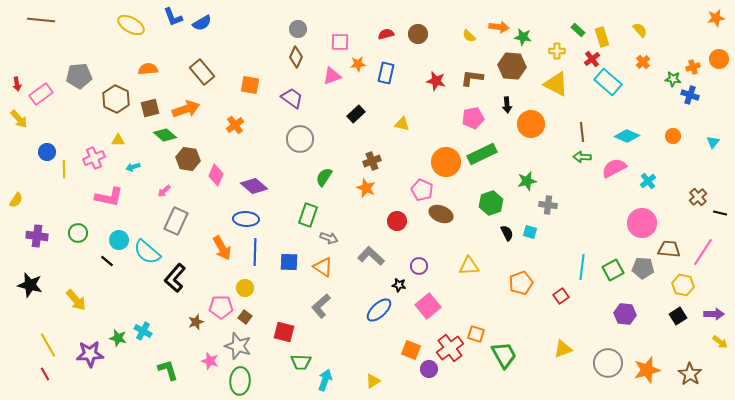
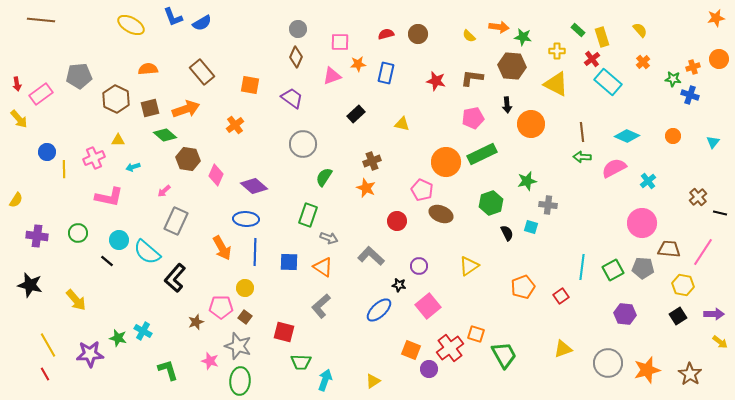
gray circle at (300, 139): moved 3 px right, 5 px down
cyan square at (530, 232): moved 1 px right, 5 px up
yellow triangle at (469, 266): rotated 30 degrees counterclockwise
orange pentagon at (521, 283): moved 2 px right, 4 px down
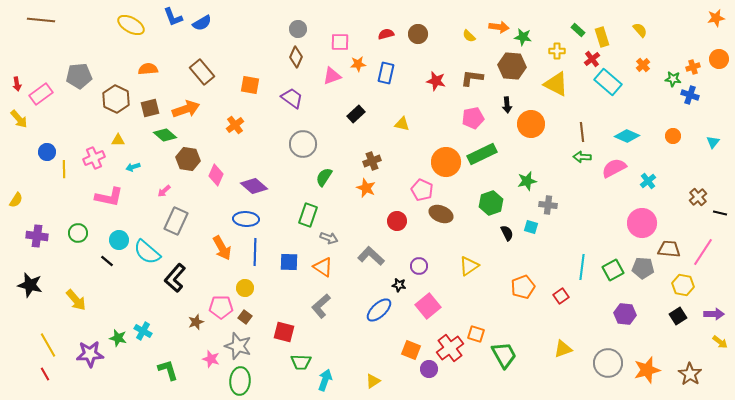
orange cross at (643, 62): moved 3 px down
pink star at (210, 361): moved 1 px right, 2 px up
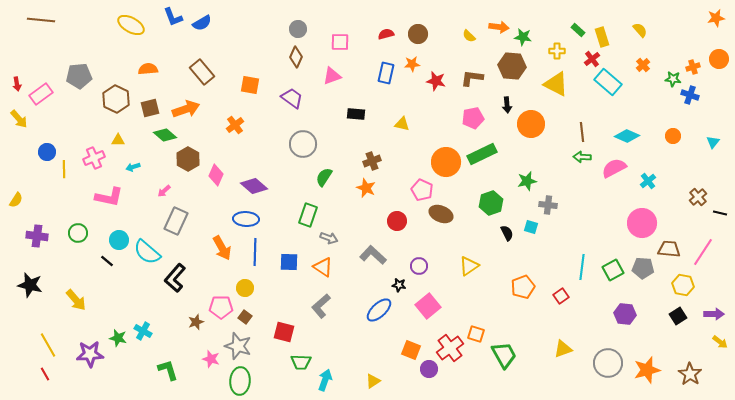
orange star at (358, 64): moved 54 px right
black rectangle at (356, 114): rotated 48 degrees clockwise
brown hexagon at (188, 159): rotated 20 degrees clockwise
gray L-shape at (371, 256): moved 2 px right, 1 px up
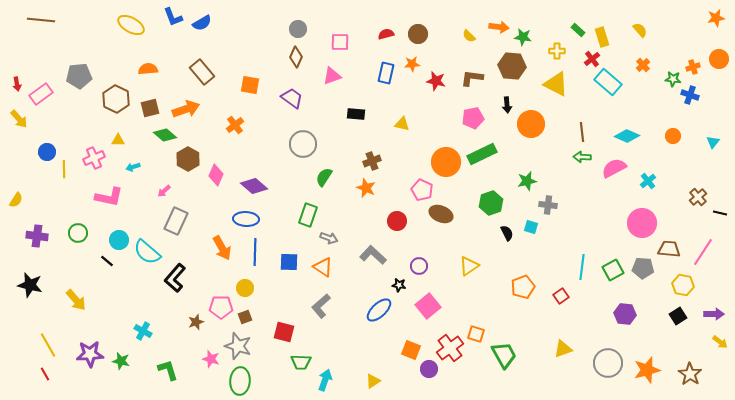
brown square at (245, 317): rotated 32 degrees clockwise
green star at (118, 338): moved 3 px right, 23 px down
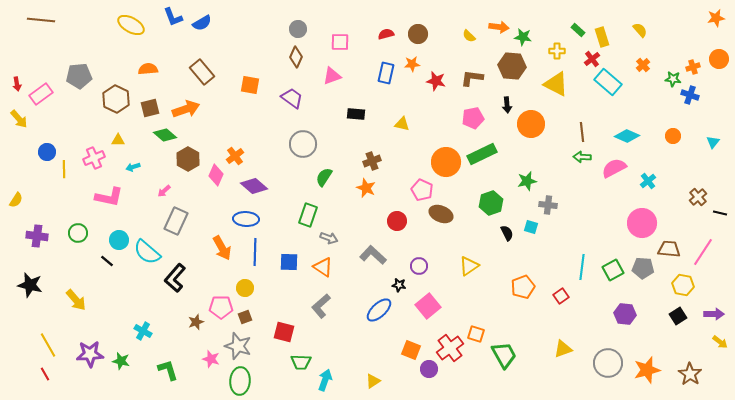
orange cross at (235, 125): moved 31 px down
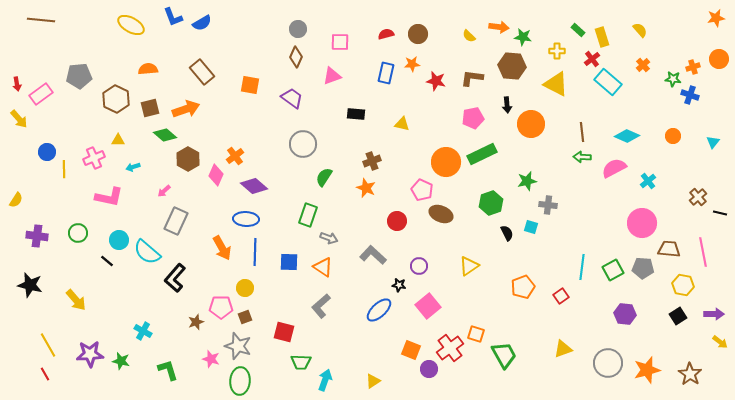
pink line at (703, 252): rotated 44 degrees counterclockwise
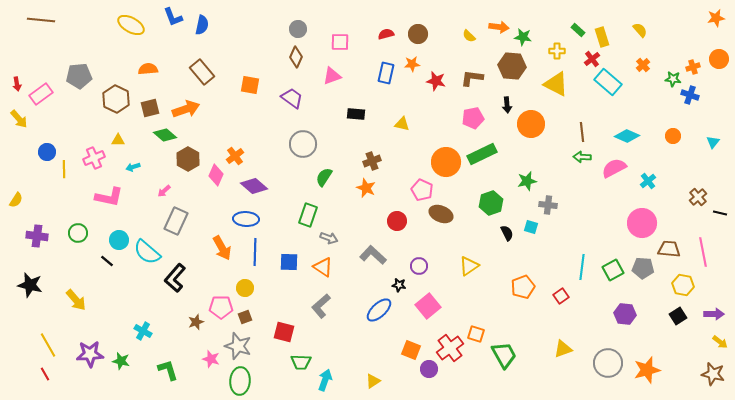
blue semicircle at (202, 23): moved 2 px down; rotated 48 degrees counterclockwise
brown star at (690, 374): moved 23 px right; rotated 20 degrees counterclockwise
